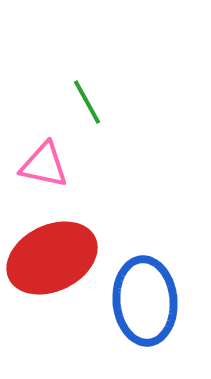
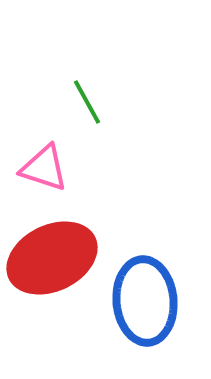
pink triangle: moved 3 px down; rotated 6 degrees clockwise
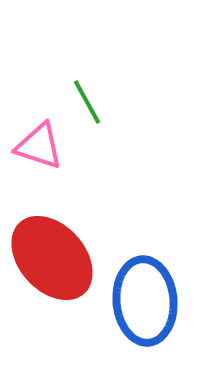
pink triangle: moved 5 px left, 22 px up
red ellipse: rotated 74 degrees clockwise
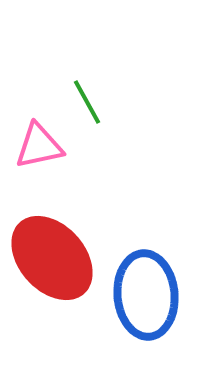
pink triangle: rotated 30 degrees counterclockwise
blue ellipse: moved 1 px right, 6 px up
